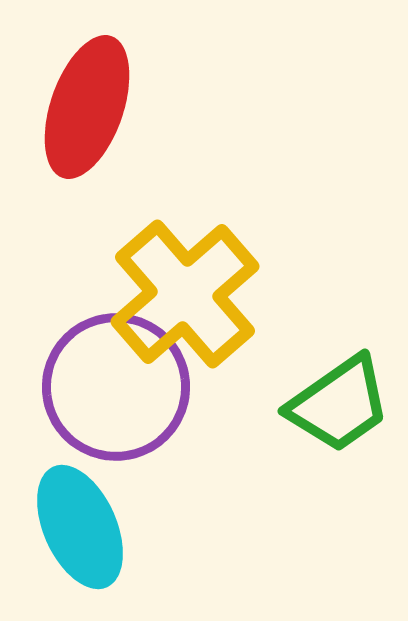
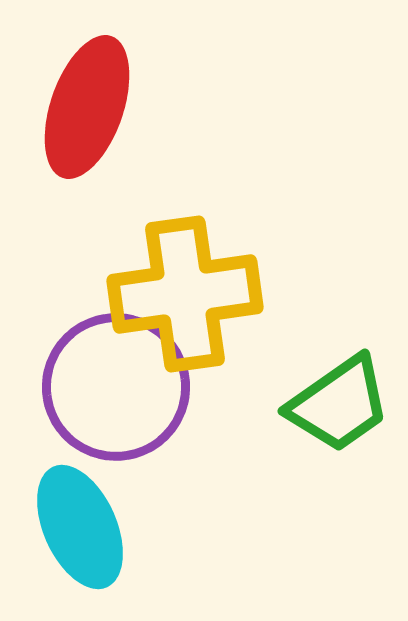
yellow cross: rotated 33 degrees clockwise
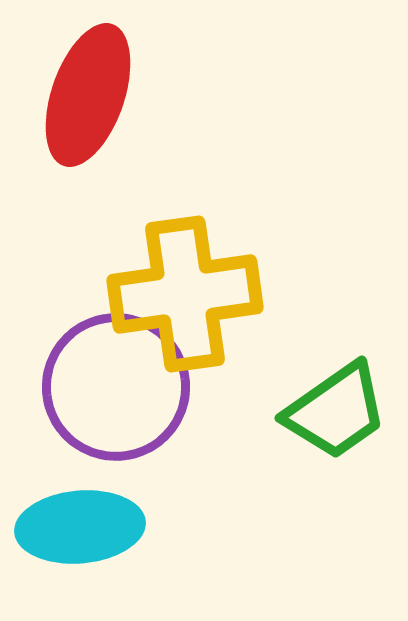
red ellipse: moved 1 px right, 12 px up
green trapezoid: moved 3 px left, 7 px down
cyan ellipse: rotated 71 degrees counterclockwise
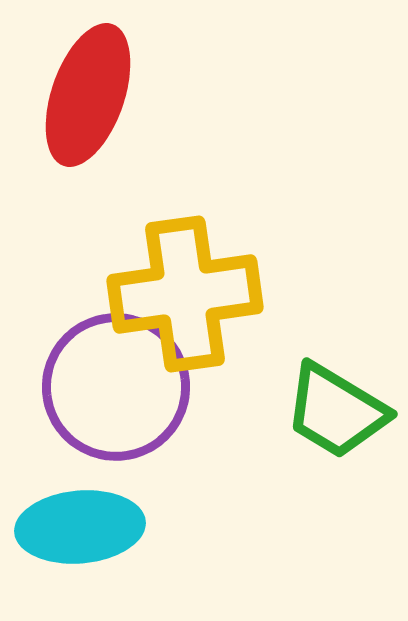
green trapezoid: rotated 66 degrees clockwise
